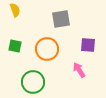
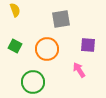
green square: rotated 16 degrees clockwise
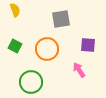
green circle: moved 2 px left
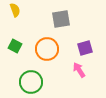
purple square: moved 3 px left, 3 px down; rotated 21 degrees counterclockwise
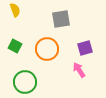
green circle: moved 6 px left
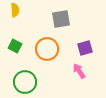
yellow semicircle: rotated 16 degrees clockwise
pink arrow: moved 1 px down
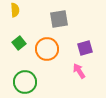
gray square: moved 2 px left
green square: moved 4 px right, 3 px up; rotated 24 degrees clockwise
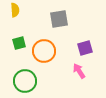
green square: rotated 24 degrees clockwise
orange circle: moved 3 px left, 2 px down
green circle: moved 1 px up
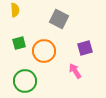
gray square: rotated 36 degrees clockwise
pink arrow: moved 4 px left
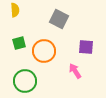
purple square: moved 1 px right, 1 px up; rotated 21 degrees clockwise
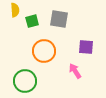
gray square: rotated 18 degrees counterclockwise
green square: moved 13 px right, 22 px up
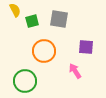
yellow semicircle: rotated 24 degrees counterclockwise
